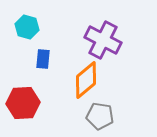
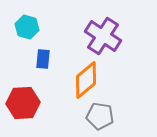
purple cross: moved 4 px up; rotated 6 degrees clockwise
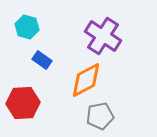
blue rectangle: moved 1 px left, 1 px down; rotated 60 degrees counterclockwise
orange diamond: rotated 12 degrees clockwise
gray pentagon: rotated 20 degrees counterclockwise
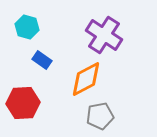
purple cross: moved 1 px right, 1 px up
orange diamond: moved 1 px up
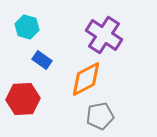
red hexagon: moved 4 px up
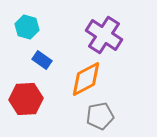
red hexagon: moved 3 px right
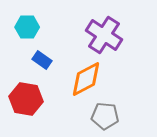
cyan hexagon: rotated 15 degrees counterclockwise
red hexagon: rotated 12 degrees clockwise
gray pentagon: moved 5 px right; rotated 16 degrees clockwise
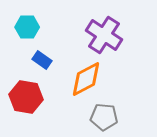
red hexagon: moved 2 px up
gray pentagon: moved 1 px left, 1 px down
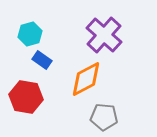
cyan hexagon: moved 3 px right, 7 px down; rotated 15 degrees counterclockwise
purple cross: rotated 9 degrees clockwise
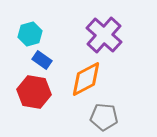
red hexagon: moved 8 px right, 5 px up
